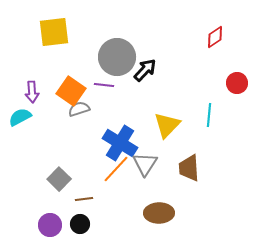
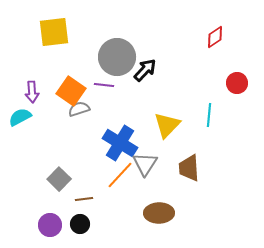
orange line: moved 4 px right, 6 px down
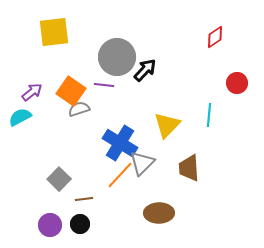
purple arrow: rotated 125 degrees counterclockwise
gray triangle: moved 3 px left, 1 px up; rotated 12 degrees clockwise
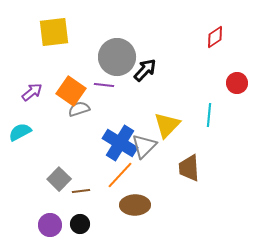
cyan semicircle: moved 15 px down
gray triangle: moved 2 px right, 17 px up
brown line: moved 3 px left, 8 px up
brown ellipse: moved 24 px left, 8 px up
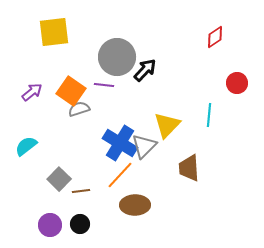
cyan semicircle: moved 6 px right, 14 px down; rotated 10 degrees counterclockwise
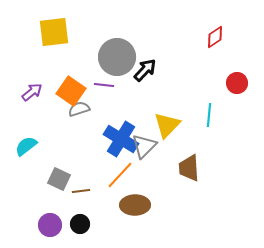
blue cross: moved 1 px right, 4 px up
gray square: rotated 20 degrees counterclockwise
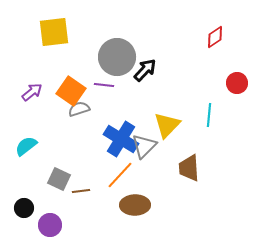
black circle: moved 56 px left, 16 px up
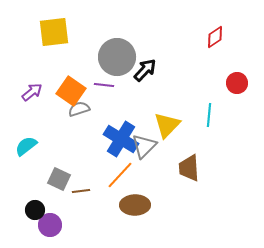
black circle: moved 11 px right, 2 px down
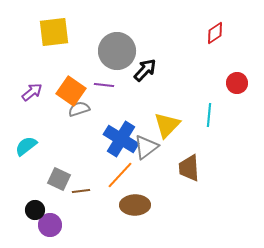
red diamond: moved 4 px up
gray circle: moved 6 px up
gray triangle: moved 2 px right, 1 px down; rotated 8 degrees clockwise
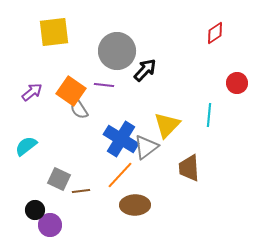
gray semicircle: rotated 105 degrees counterclockwise
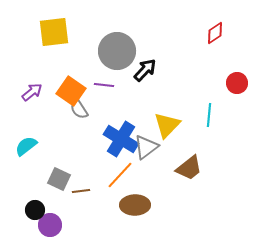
brown trapezoid: rotated 124 degrees counterclockwise
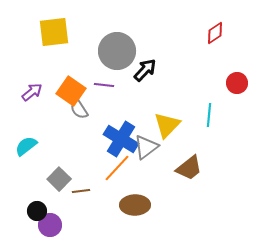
orange line: moved 3 px left, 7 px up
gray square: rotated 20 degrees clockwise
black circle: moved 2 px right, 1 px down
